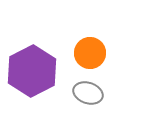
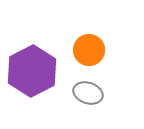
orange circle: moved 1 px left, 3 px up
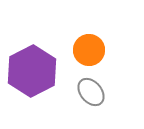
gray ellipse: moved 3 px right, 1 px up; rotated 32 degrees clockwise
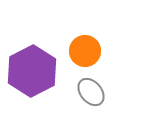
orange circle: moved 4 px left, 1 px down
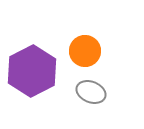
gray ellipse: rotated 28 degrees counterclockwise
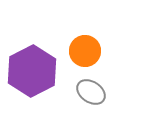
gray ellipse: rotated 12 degrees clockwise
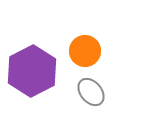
gray ellipse: rotated 16 degrees clockwise
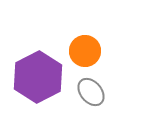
purple hexagon: moved 6 px right, 6 px down
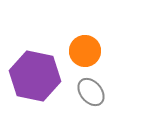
purple hexagon: moved 3 px left, 1 px up; rotated 21 degrees counterclockwise
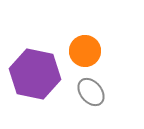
purple hexagon: moved 2 px up
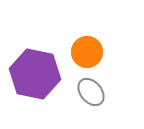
orange circle: moved 2 px right, 1 px down
